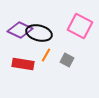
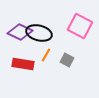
purple diamond: moved 2 px down
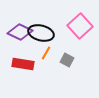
pink square: rotated 20 degrees clockwise
black ellipse: moved 2 px right
orange line: moved 2 px up
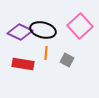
black ellipse: moved 2 px right, 3 px up
orange line: rotated 24 degrees counterclockwise
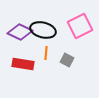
pink square: rotated 15 degrees clockwise
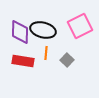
purple diamond: rotated 65 degrees clockwise
gray square: rotated 16 degrees clockwise
red rectangle: moved 3 px up
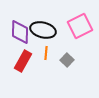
red rectangle: rotated 70 degrees counterclockwise
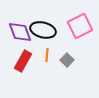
purple diamond: rotated 20 degrees counterclockwise
orange line: moved 1 px right, 2 px down
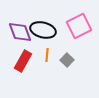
pink square: moved 1 px left
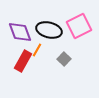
black ellipse: moved 6 px right
orange line: moved 10 px left, 5 px up; rotated 24 degrees clockwise
gray square: moved 3 px left, 1 px up
